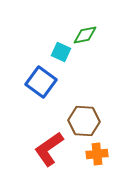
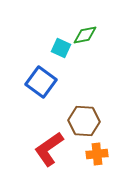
cyan square: moved 4 px up
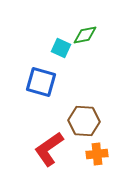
blue square: rotated 20 degrees counterclockwise
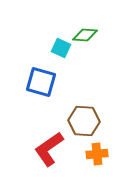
green diamond: rotated 15 degrees clockwise
